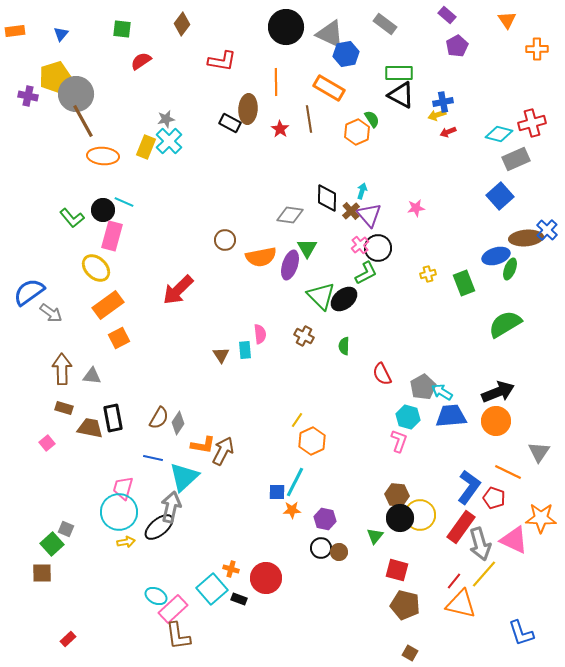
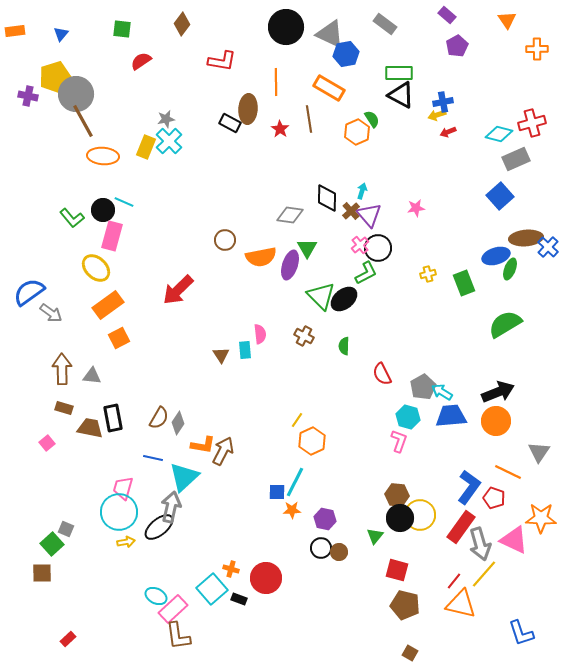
blue cross at (547, 230): moved 1 px right, 17 px down
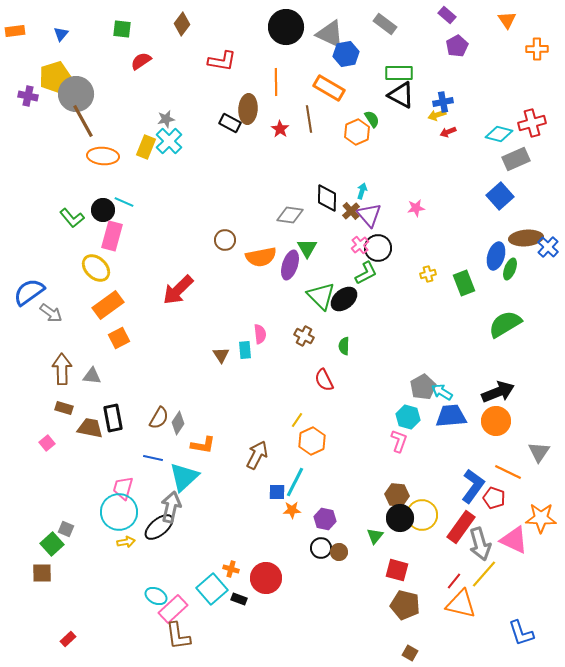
blue ellipse at (496, 256): rotated 56 degrees counterclockwise
red semicircle at (382, 374): moved 58 px left, 6 px down
brown arrow at (223, 451): moved 34 px right, 4 px down
blue L-shape at (469, 487): moved 4 px right, 1 px up
yellow circle at (420, 515): moved 2 px right
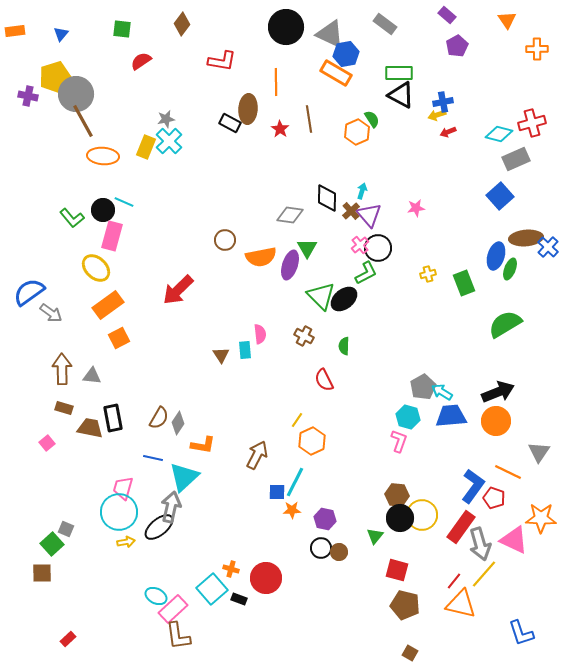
orange rectangle at (329, 88): moved 7 px right, 15 px up
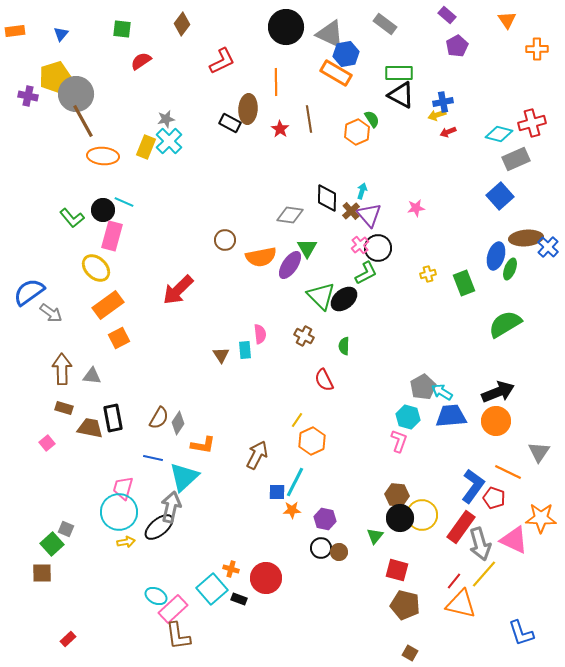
red L-shape at (222, 61): rotated 36 degrees counterclockwise
purple ellipse at (290, 265): rotated 16 degrees clockwise
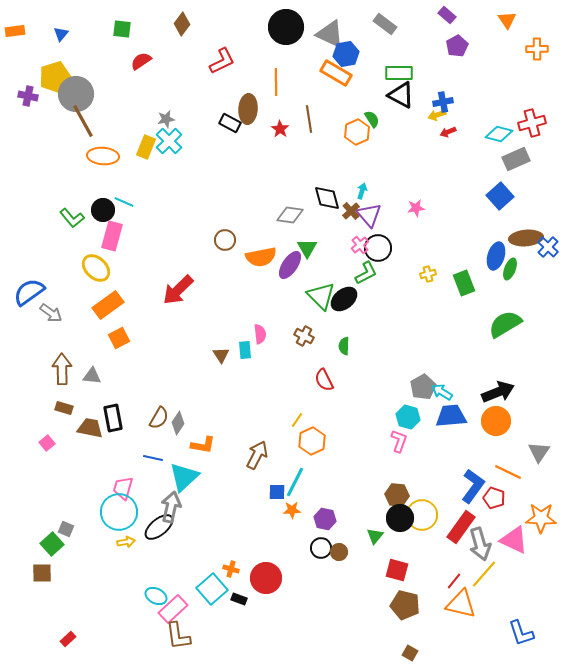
black diamond at (327, 198): rotated 16 degrees counterclockwise
